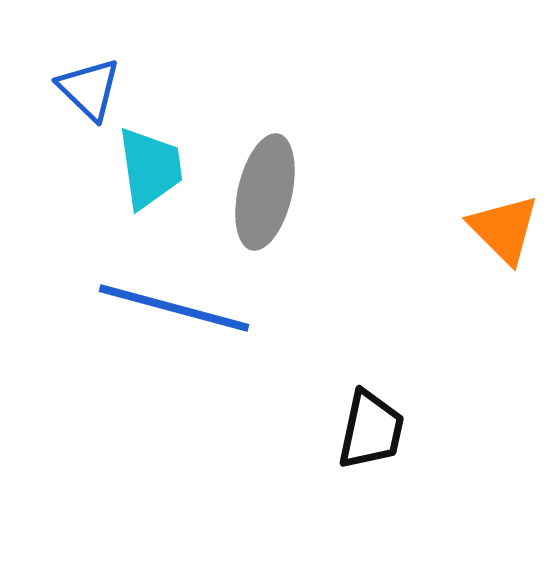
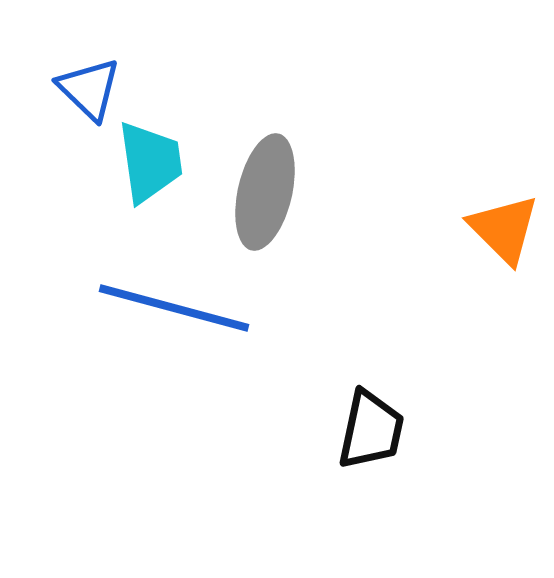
cyan trapezoid: moved 6 px up
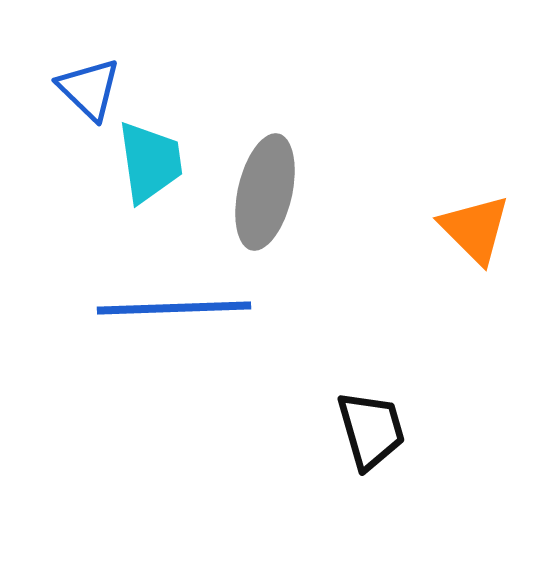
orange triangle: moved 29 px left
blue line: rotated 17 degrees counterclockwise
black trapezoid: rotated 28 degrees counterclockwise
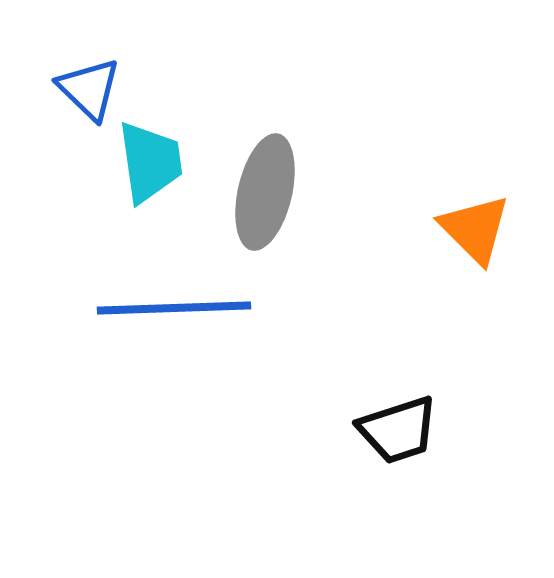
black trapezoid: moved 27 px right; rotated 88 degrees clockwise
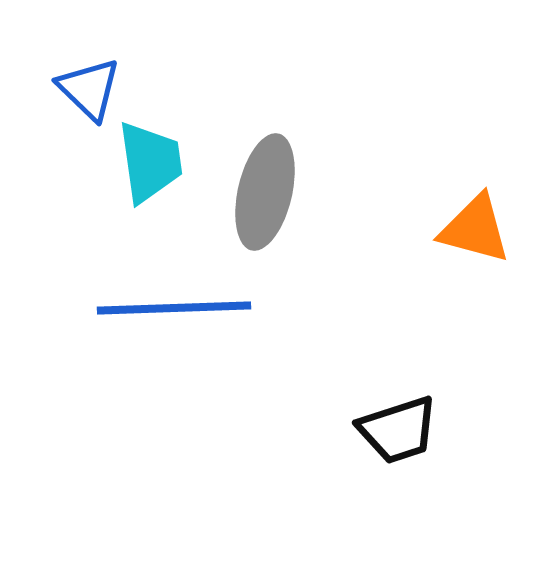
orange triangle: rotated 30 degrees counterclockwise
